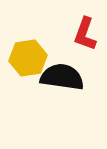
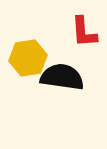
red L-shape: moved 1 px left, 2 px up; rotated 24 degrees counterclockwise
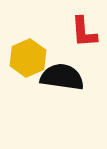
yellow hexagon: rotated 15 degrees counterclockwise
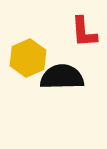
black semicircle: rotated 9 degrees counterclockwise
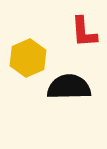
black semicircle: moved 7 px right, 10 px down
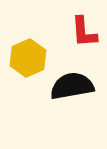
black semicircle: moved 3 px right, 1 px up; rotated 9 degrees counterclockwise
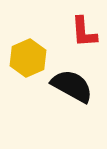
black semicircle: rotated 39 degrees clockwise
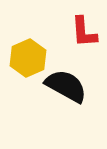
black semicircle: moved 6 px left
